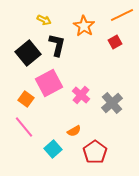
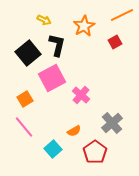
orange star: rotated 10 degrees clockwise
pink square: moved 3 px right, 5 px up
orange square: moved 1 px left; rotated 21 degrees clockwise
gray cross: moved 20 px down
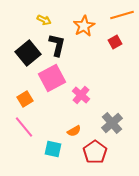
orange line: rotated 10 degrees clockwise
cyan square: rotated 36 degrees counterclockwise
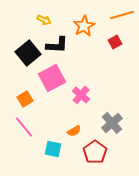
black L-shape: rotated 80 degrees clockwise
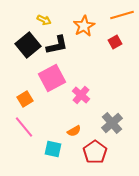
black L-shape: rotated 15 degrees counterclockwise
black square: moved 8 px up
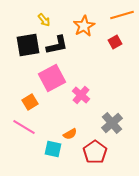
yellow arrow: rotated 24 degrees clockwise
black square: rotated 30 degrees clockwise
orange square: moved 5 px right, 3 px down
pink line: rotated 20 degrees counterclockwise
orange semicircle: moved 4 px left, 3 px down
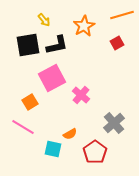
red square: moved 2 px right, 1 px down
gray cross: moved 2 px right
pink line: moved 1 px left
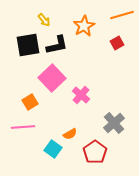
pink square: rotated 16 degrees counterclockwise
pink line: rotated 35 degrees counterclockwise
cyan square: rotated 24 degrees clockwise
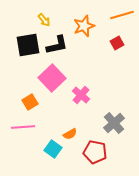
orange star: rotated 10 degrees clockwise
red pentagon: rotated 25 degrees counterclockwise
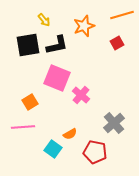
pink square: moved 5 px right; rotated 24 degrees counterclockwise
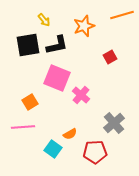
red square: moved 7 px left, 14 px down
red pentagon: rotated 15 degrees counterclockwise
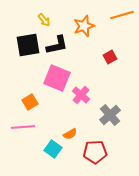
gray cross: moved 4 px left, 8 px up
